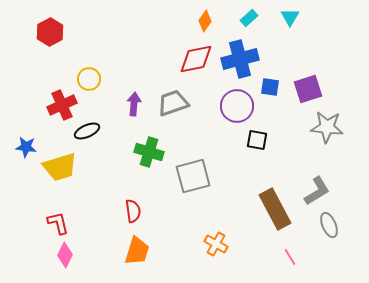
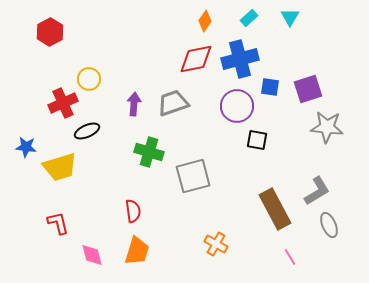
red cross: moved 1 px right, 2 px up
pink diamond: moved 27 px right; rotated 40 degrees counterclockwise
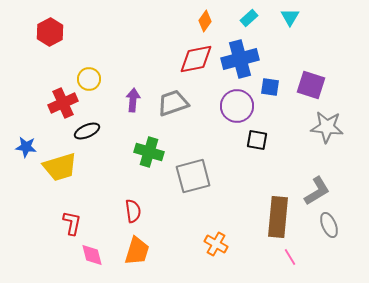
purple square: moved 3 px right, 4 px up; rotated 36 degrees clockwise
purple arrow: moved 1 px left, 4 px up
brown rectangle: moved 3 px right, 8 px down; rotated 33 degrees clockwise
red L-shape: moved 14 px right; rotated 25 degrees clockwise
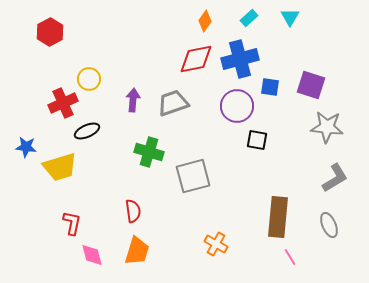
gray L-shape: moved 18 px right, 13 px up
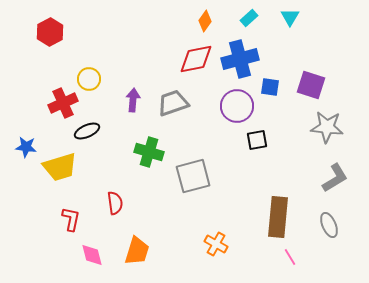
black square: rotated 20 degrees counterclockwise
red semicircle: moved 18 px left, 8 px up
red L-shape: moved 1 px left, 4 px up
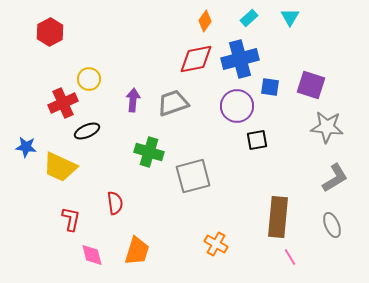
yellow trapezoid: rotated 42 degrees clockwise
gray ellipse: moved 3 px right
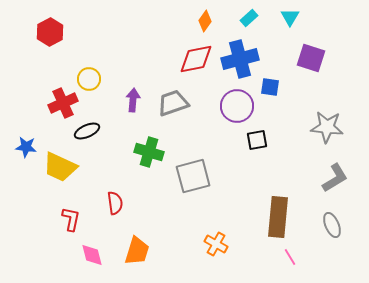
purple square: moved 27 px up
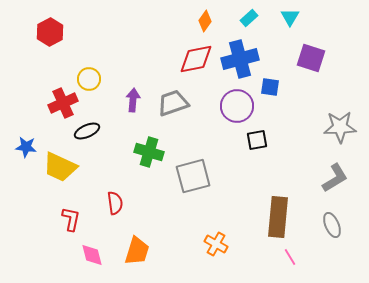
gray star: moved 13 px right; rotated 8 degrees counterclockwise
